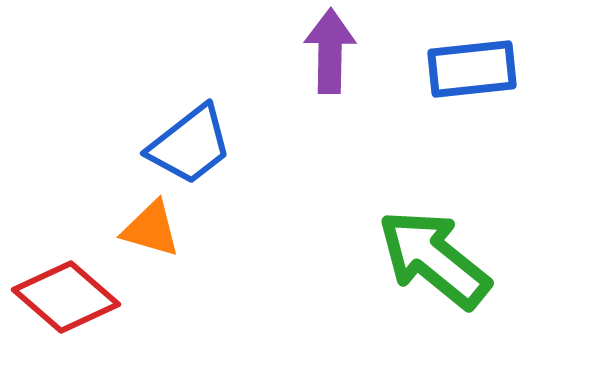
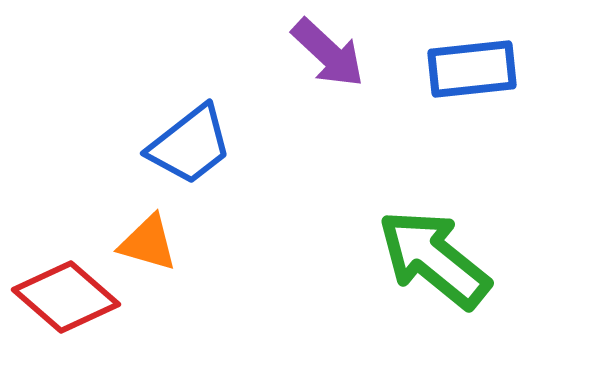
purple arrow: moved 2 px left, 2 px down; rotated 132 degrees clockwise
orange triangle: moved 3 px left, 14 px down
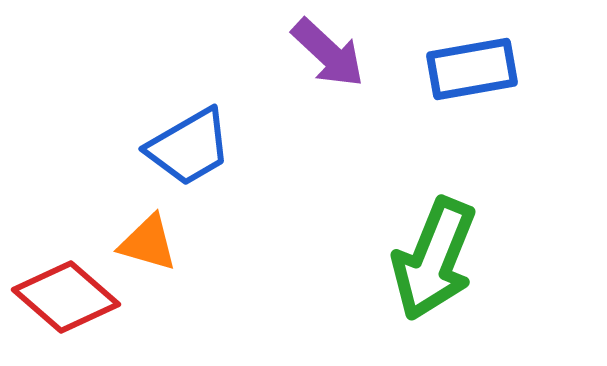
blue rectangle: rotated 4 degrees counterclockwise
blue trapezoid: moved 1 px left, 2 px down; rotated 8 degrees clockwise
green arrow: rotated 107 degrees counterclockwise
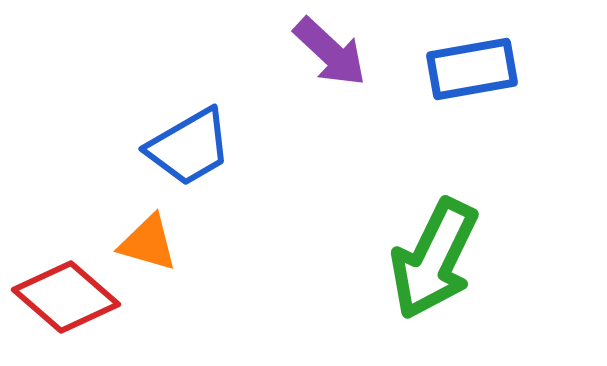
purple arrow: moved 2 px right, 1 px up
green arrow: rotated 4 degrees clockwise
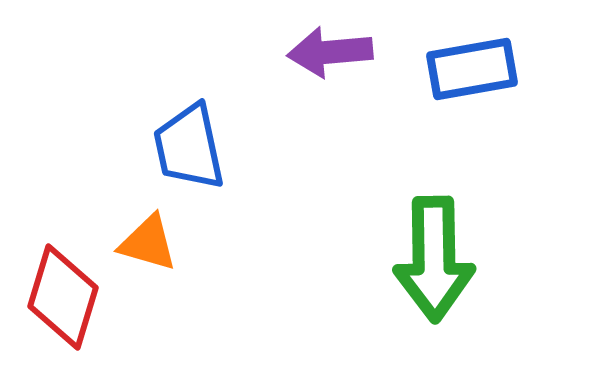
purple arrow: rotated 132 degrees clockwise
blue trapezoid: rotated 108 degrees clockwise
green arrow: rotated 27 degrees counterclockwise
red diamond: moved 3 px left; rotated 66 degrees clockwise
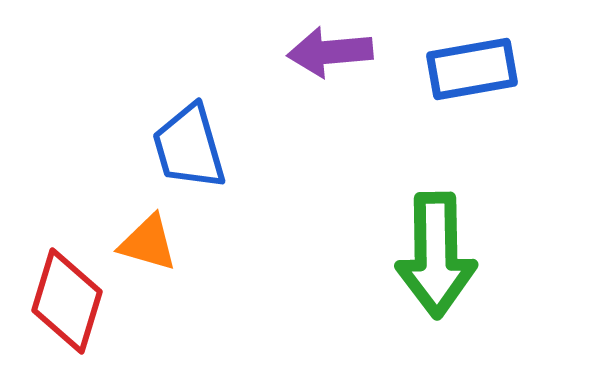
blue trapezoid: rotated 4 degrees counterclockwise
green arrow: moved 2 px right, 4 px up
red diamond: moved 4 px right, 4 px down
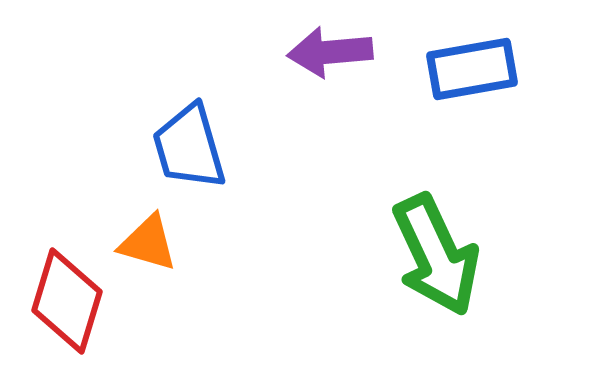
green arrow: rotated 24 degrees counterclockwise
